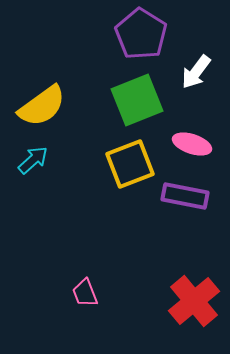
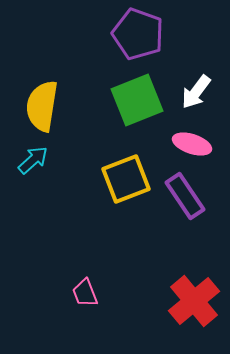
purple pentagon: moved 3 px left; rotated 12 degrees counterclockwise
white arrow: moved 20 px down
yellow semicircle: rotated 135 degrees clockwise
yellow square: moved 4 px left, 15 px down
purple rectangle: rotated 45 degrees clockwise
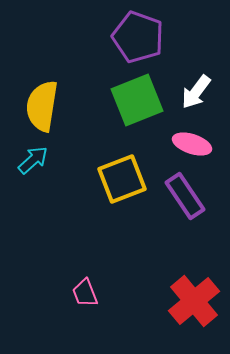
purple pentagon: moved 3 px down
yellow square: moved 4 px left
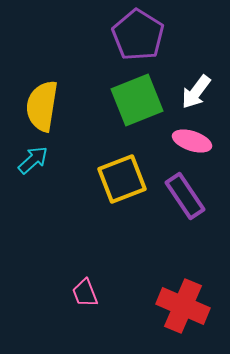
purple pentagon: moved 2 px up; rotated 12 degrees clockwise
pink ellipse: moved 3 px up
red cross: moved 11 px left, 5 px down; rotated 27 degrees counterclockwise
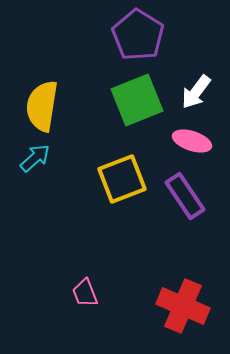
cyan arrow: moved 2 px right, 2 px up
